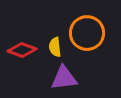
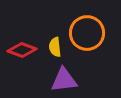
purple triangle: moved 2 px down
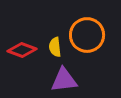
orange circle: moved 2 px down
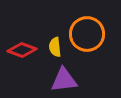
orange circle: moved 1 px up
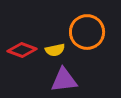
orange circle: moved 2 px up
yellow semicircle: moved 3 px down; rotated 96 degrees counterclockwise
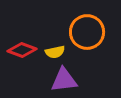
yellow semicircle: moved 2 px down
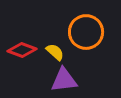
orange circle: moved 1 px left
yellow semicircle: rotated 126 degrees counterclockwise
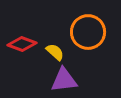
orange circle: moved 2 px right
red diamond: moved 6 px up
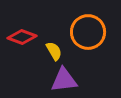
red diamond: moved 7 px up
yellow semicircle: moved 1 px left, 1 px up; rotated 18 degrees clockwise
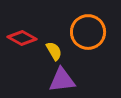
red diamond: moved 1 px down; rotated 8 degrees clockwise
purple triangle: moved 2 px left
